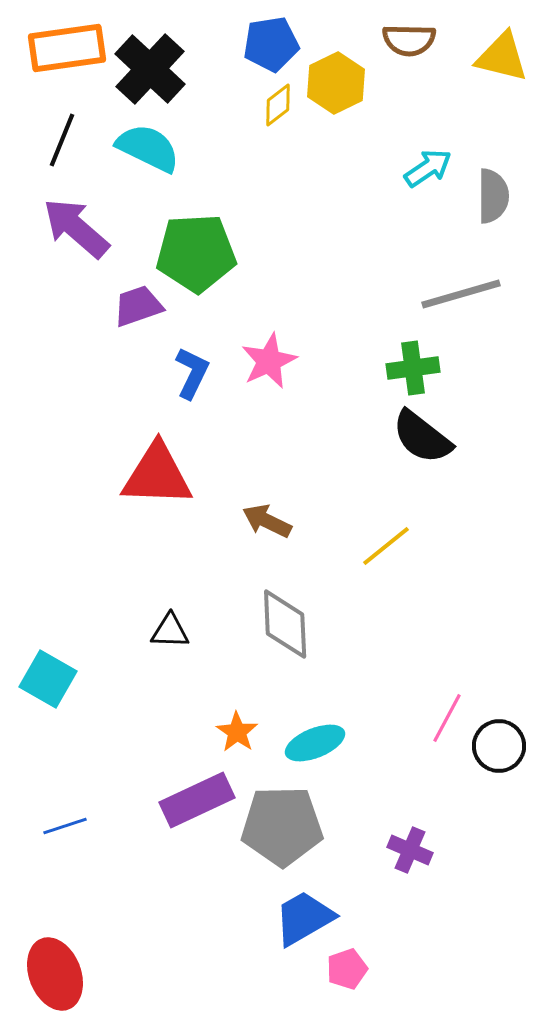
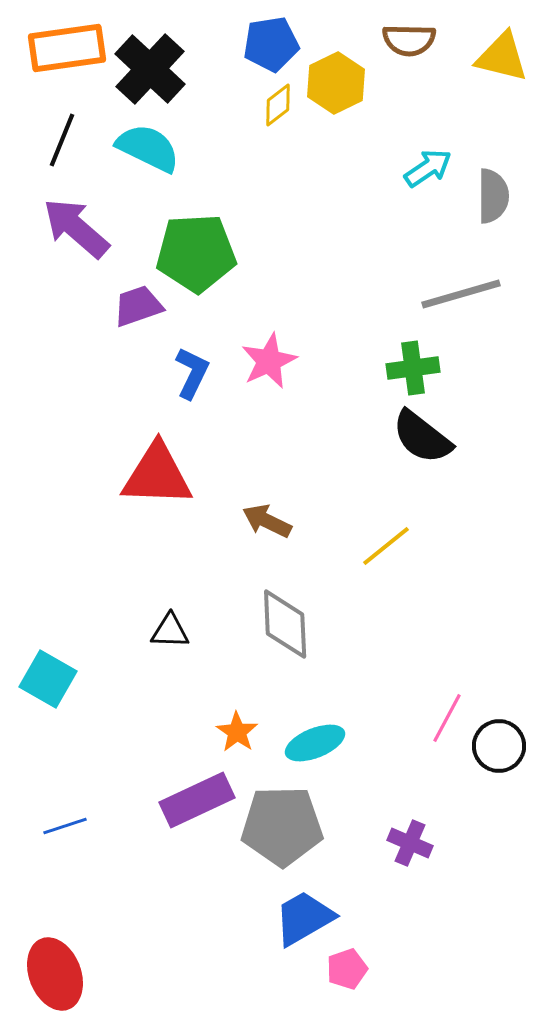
purple cross: moved 7 px up
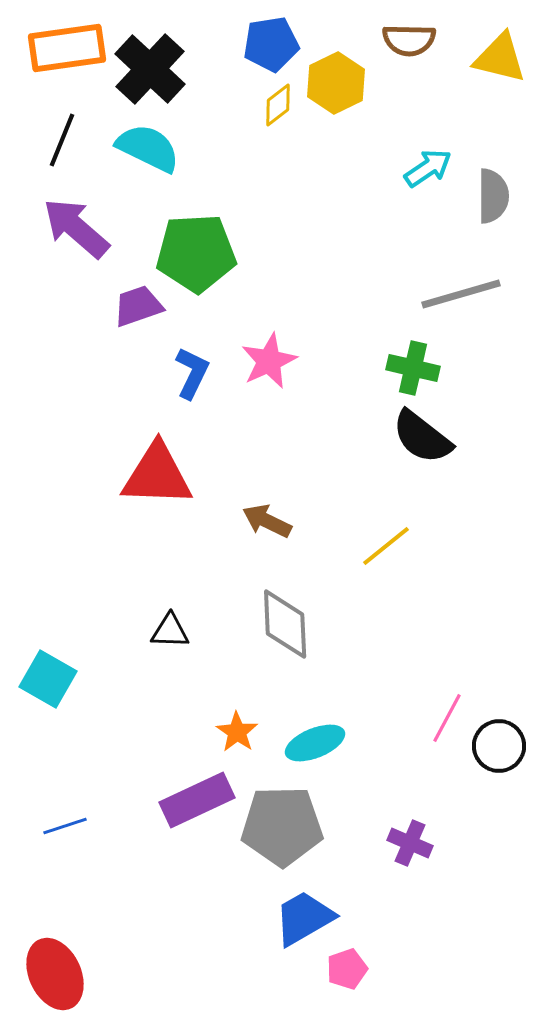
yellow triangle: moved 2 px left, 1 px down
green cross: rotated 21 degrees clockwise
red ellipse: rotated 4 degrees counterclockwise
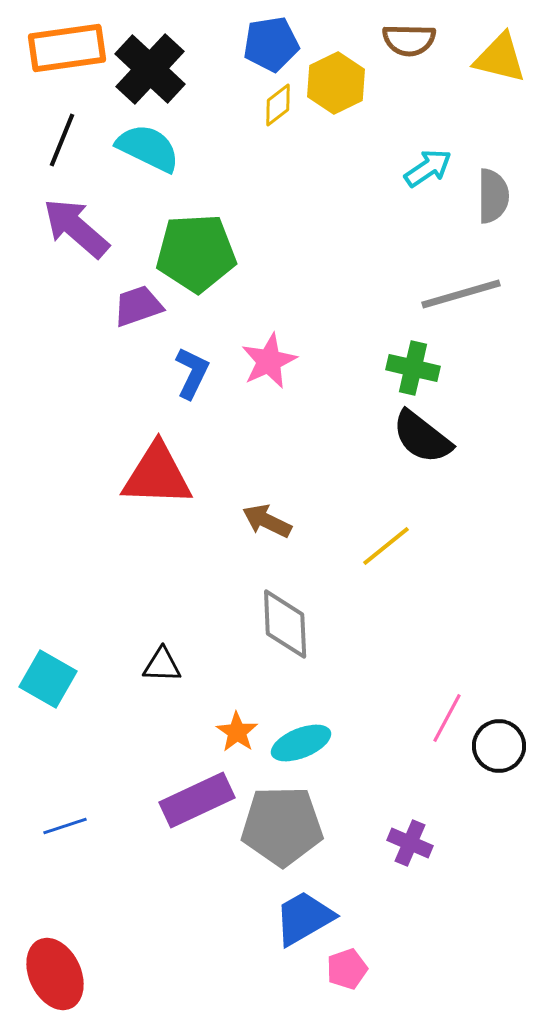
black triangle: moved 8 px left, 34 px down
cyan ellipse: moved 14 px left
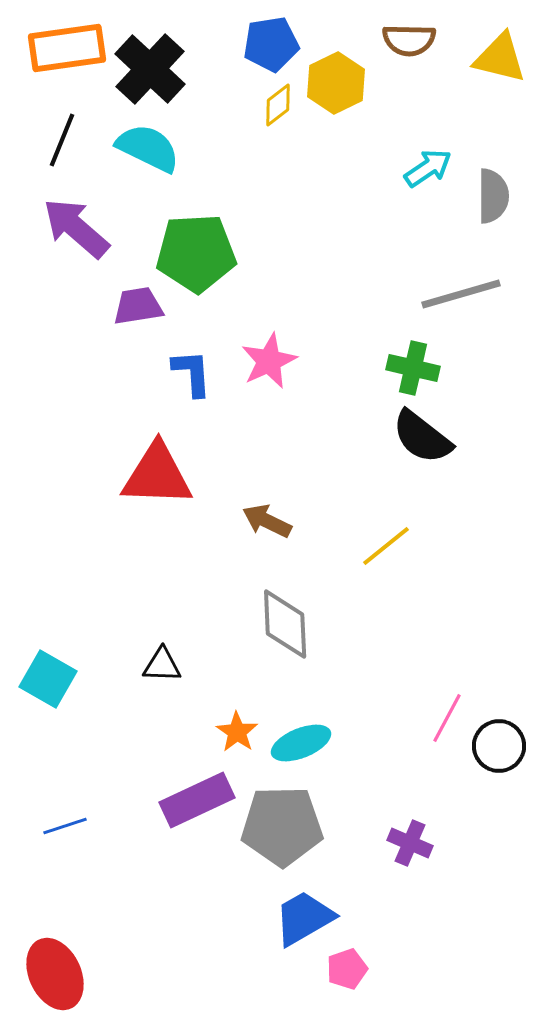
purple trapezoid: rotated 10 degrees clockwise
blue L-shape: rotated 30 degrees counterclockwise
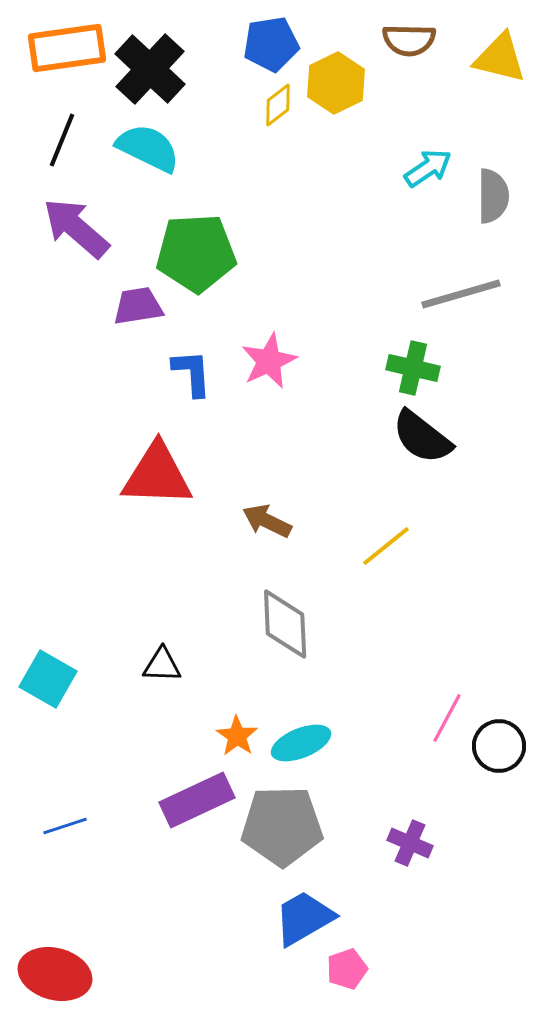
orange star: moved 4 px down
red ellipse: rotated 50 degrees counterclockwise
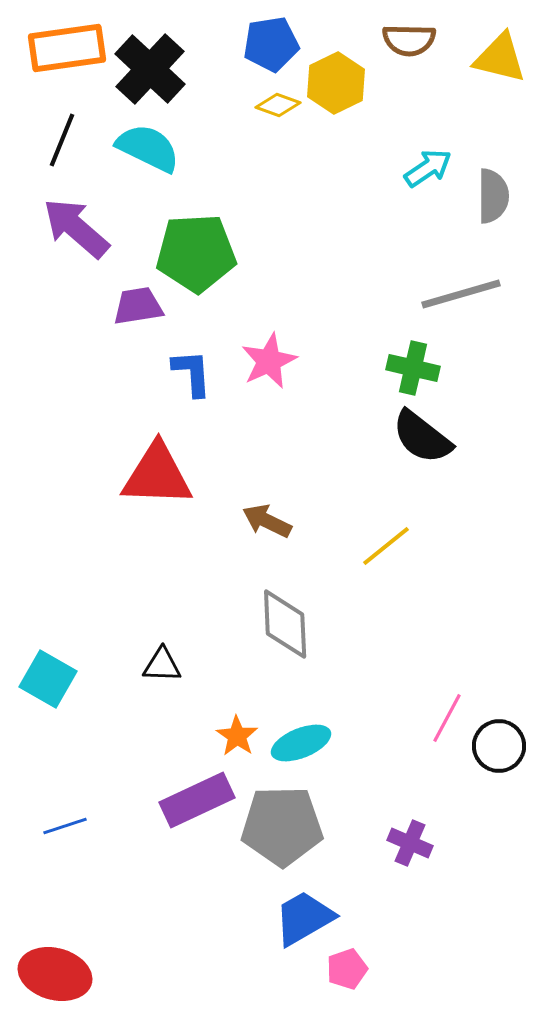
yellow diamond: rotated 57 degrees clockwise
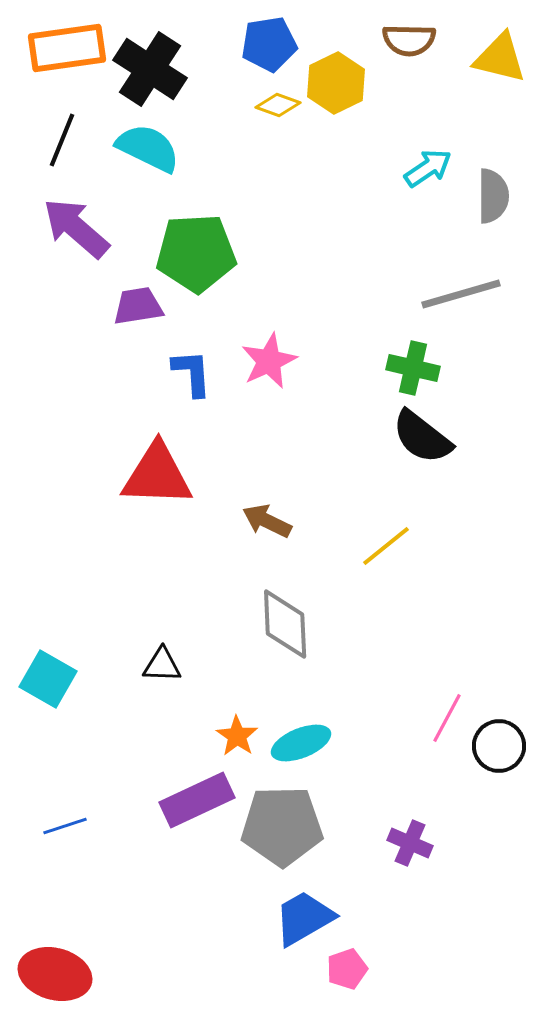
blue pentagon: moved 2 px left
black cross: rotated 10 degrees counterclockwise
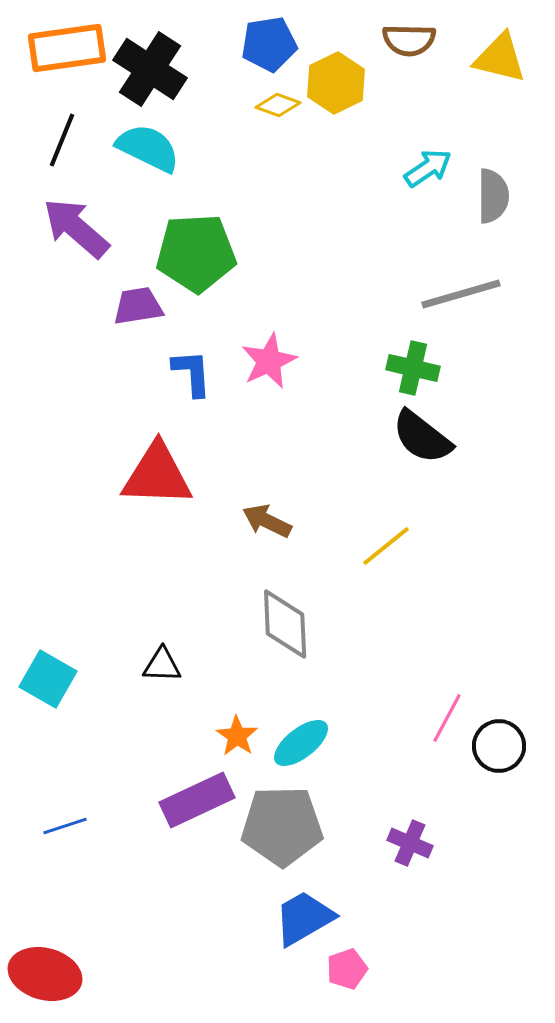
cyan ellipse: rotated 16 degrees counterclockwise
red ellipse: moved 10 px left
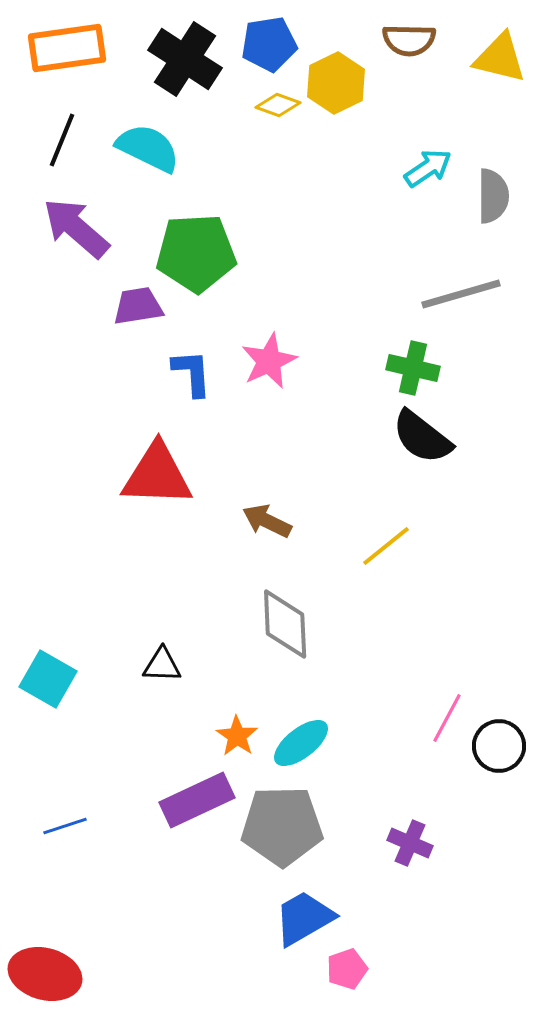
black cross: moved 35 px right, 10 px up
